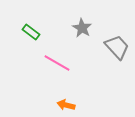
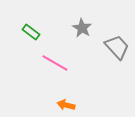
pink line: moved 2 px left
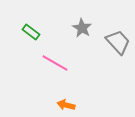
gray trapezoid: moved 1 px right, 5 px up
